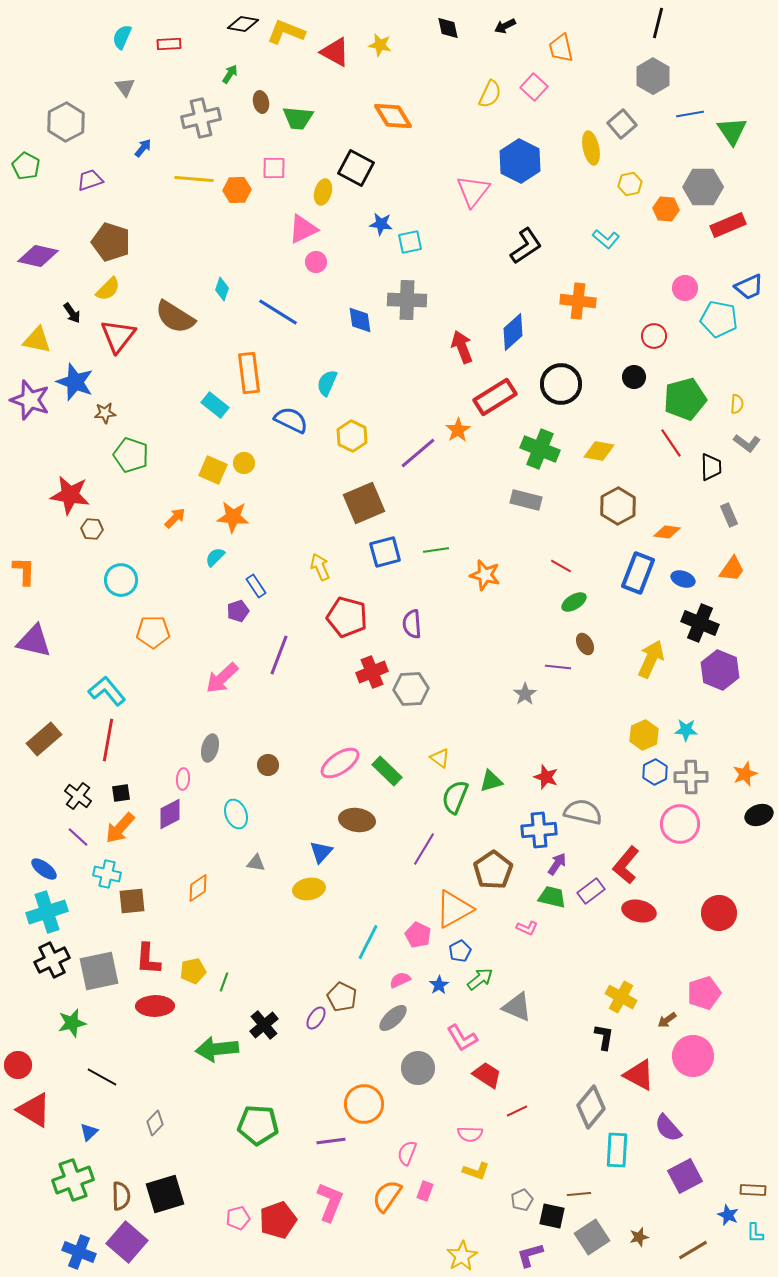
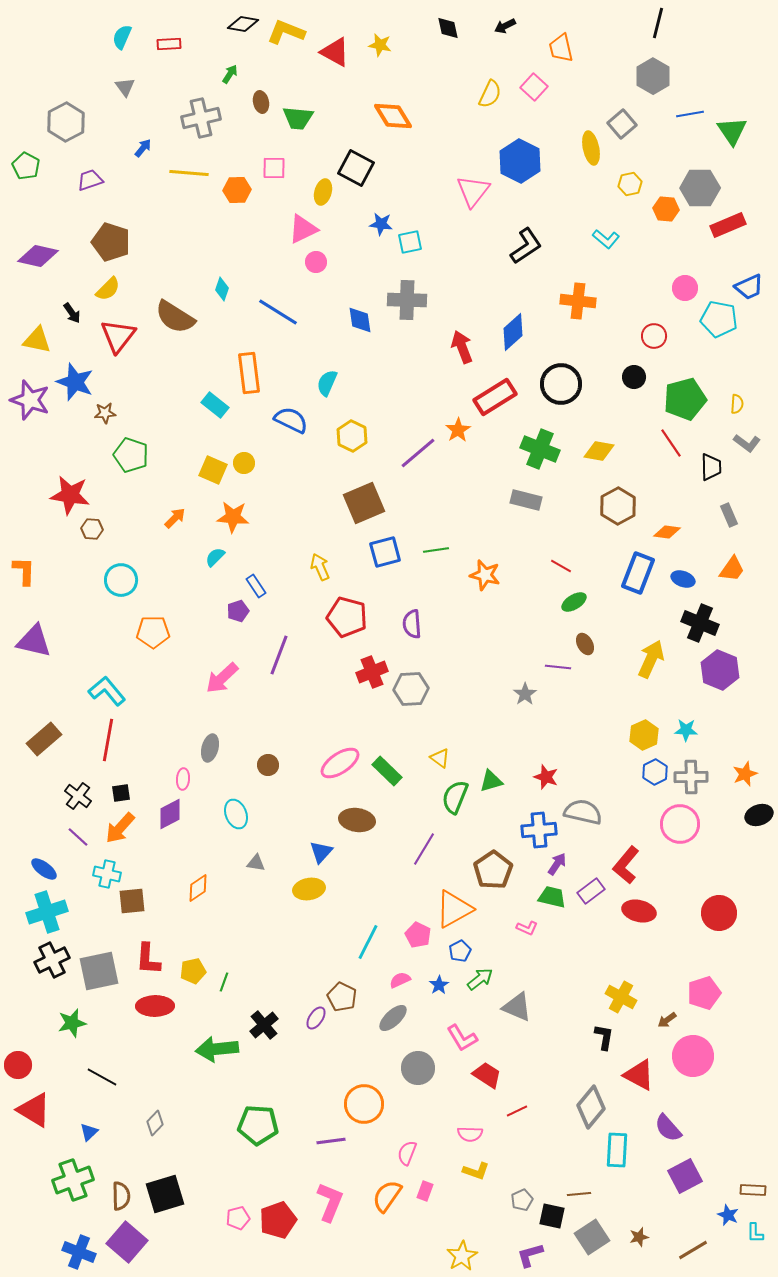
yellow line at (194, 179): moved 5 px left, 6 px up
gray hexagon at (703, 187): moved 3 px left, 1 px down
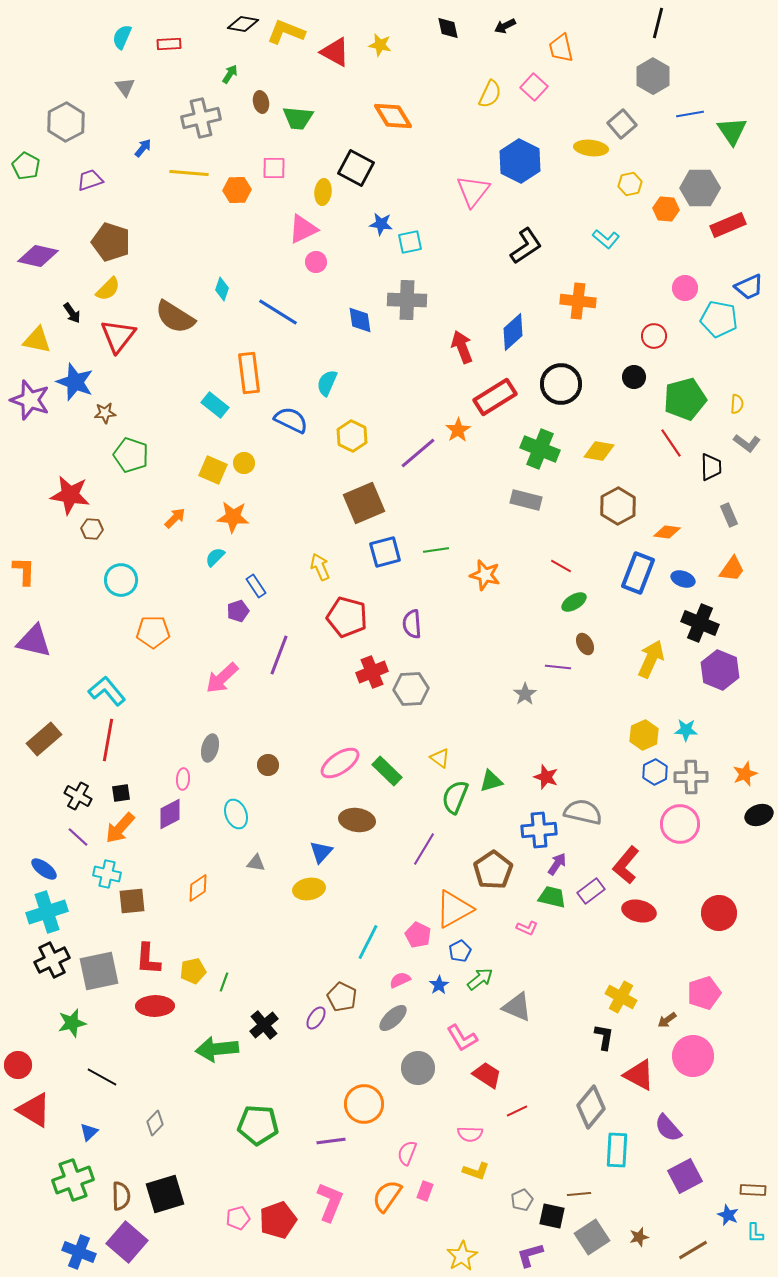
yellow ellipse at (591, 148): rotated 72 degrees counterclockwise
yellow ellipse at (323, 192): rotated 10 degrees counterclockwise
black cross at (78, 796): rotated 8 degrees counterclockwise
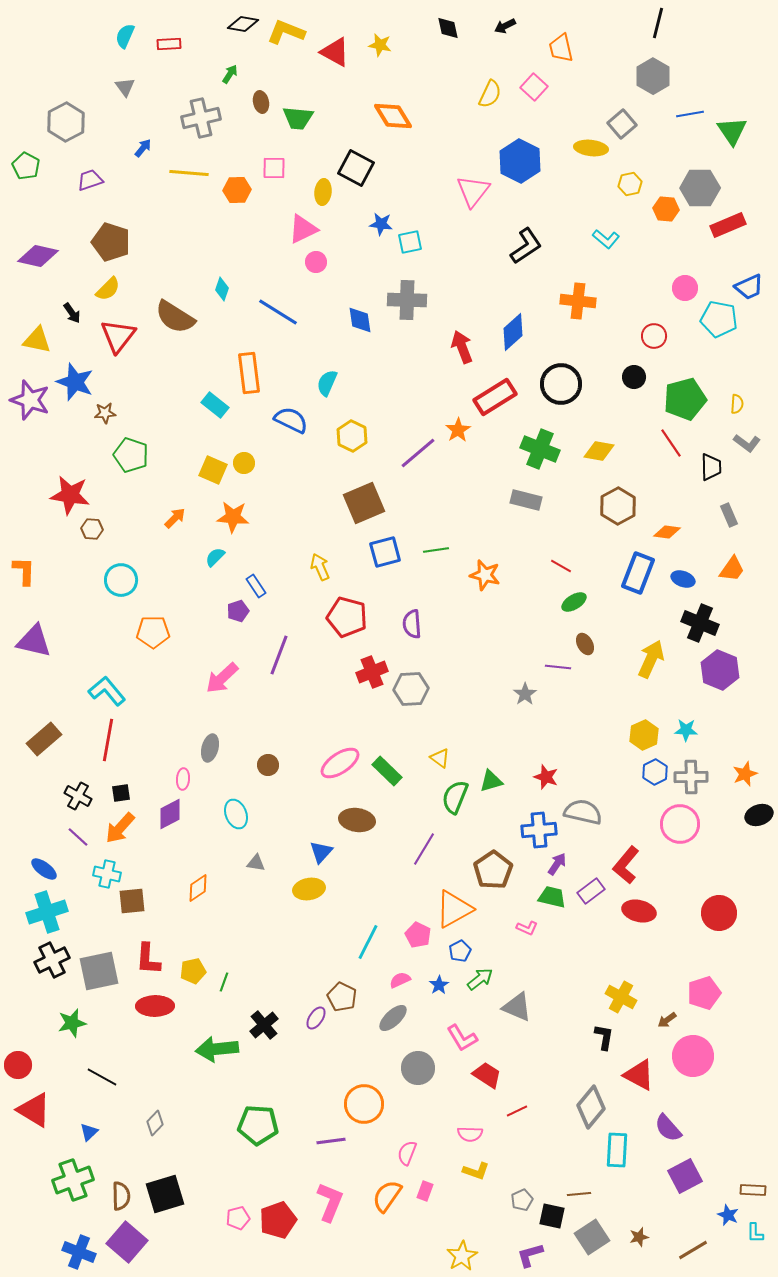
cyan semicircle at (122, 37): moved 3 px right, 1 px up
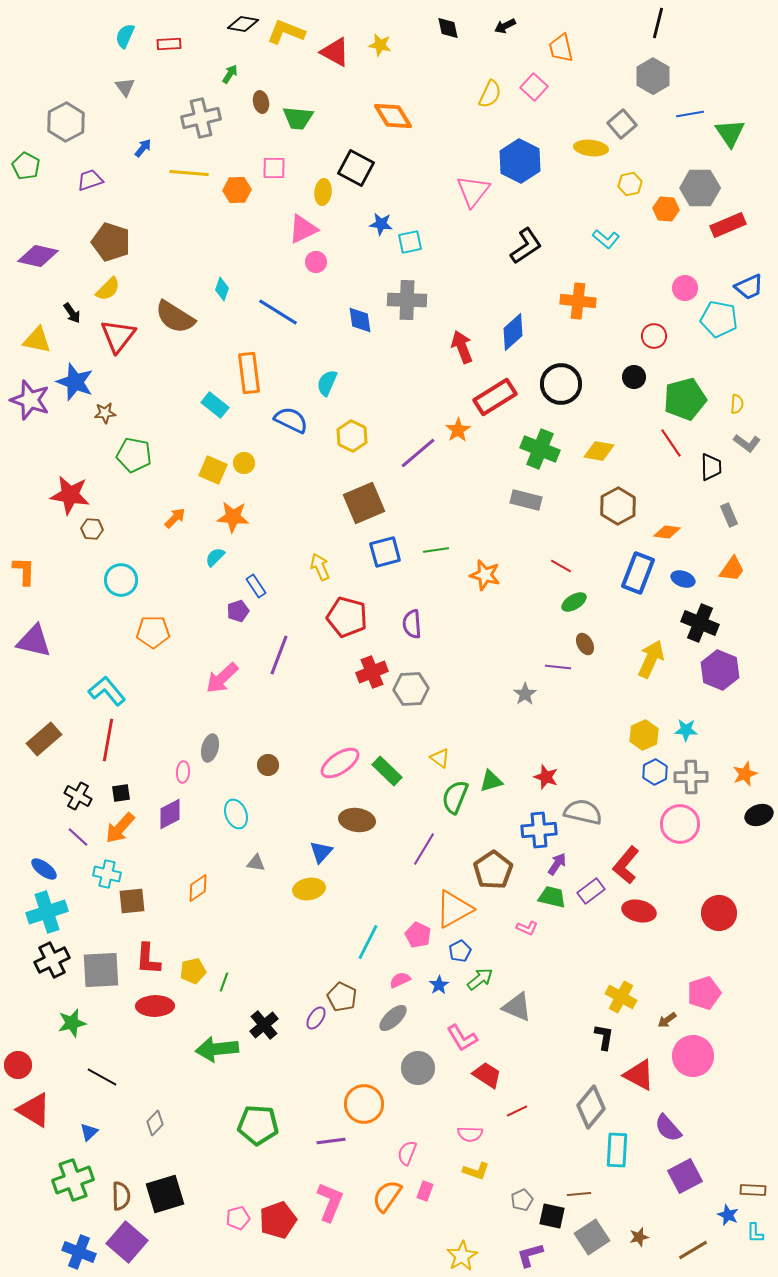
green triangle at (732, 131): moved 2 px left, 2 px down
green pentagon at (131, 455): moved 3 px right; rotated 8 degrees counterclockwise
pink ellipse at (183, 779): moved 7 px up
gray square at (99, 971): moved 2 px right, 1 px up; rotated 9 degrees clockwise
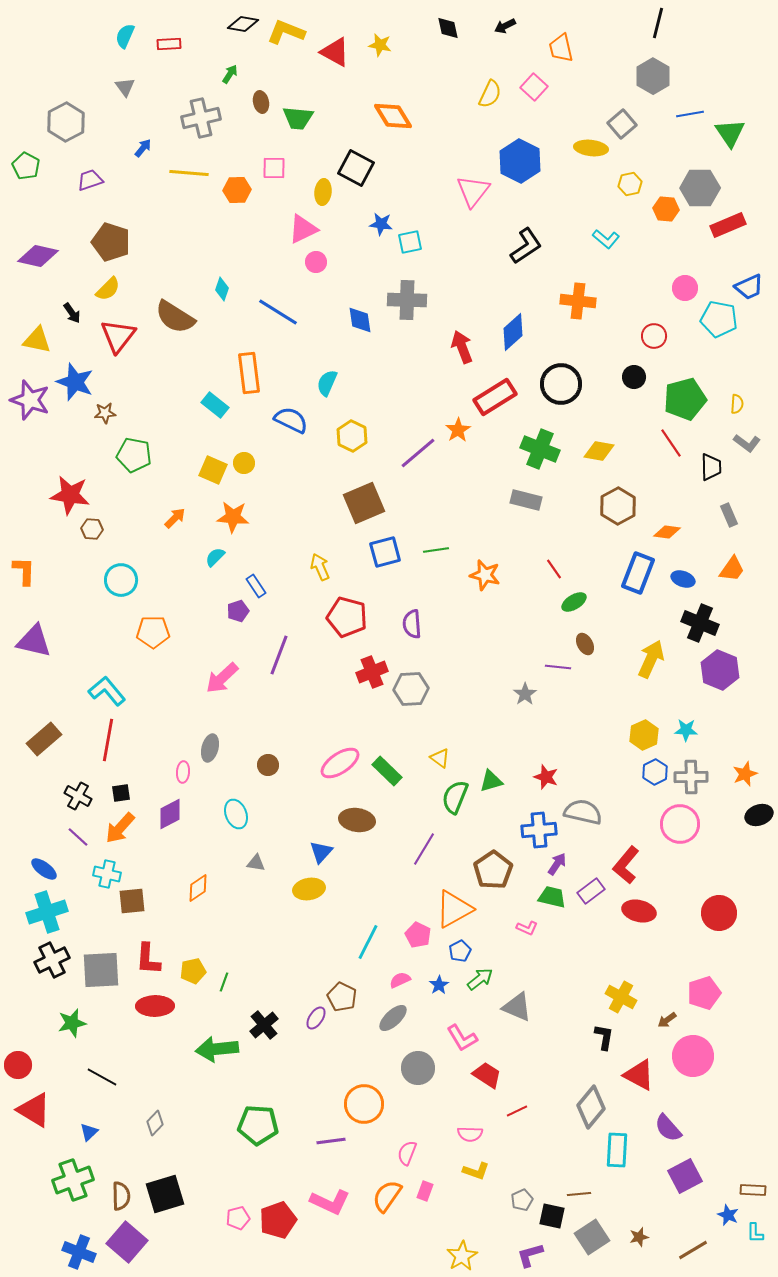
red line at (561, 566): moved 7 px left, 3 px down; rotated 25 degrees clockwise
pink L-shape at (330, 1202): rotated 93 degrees clockwise
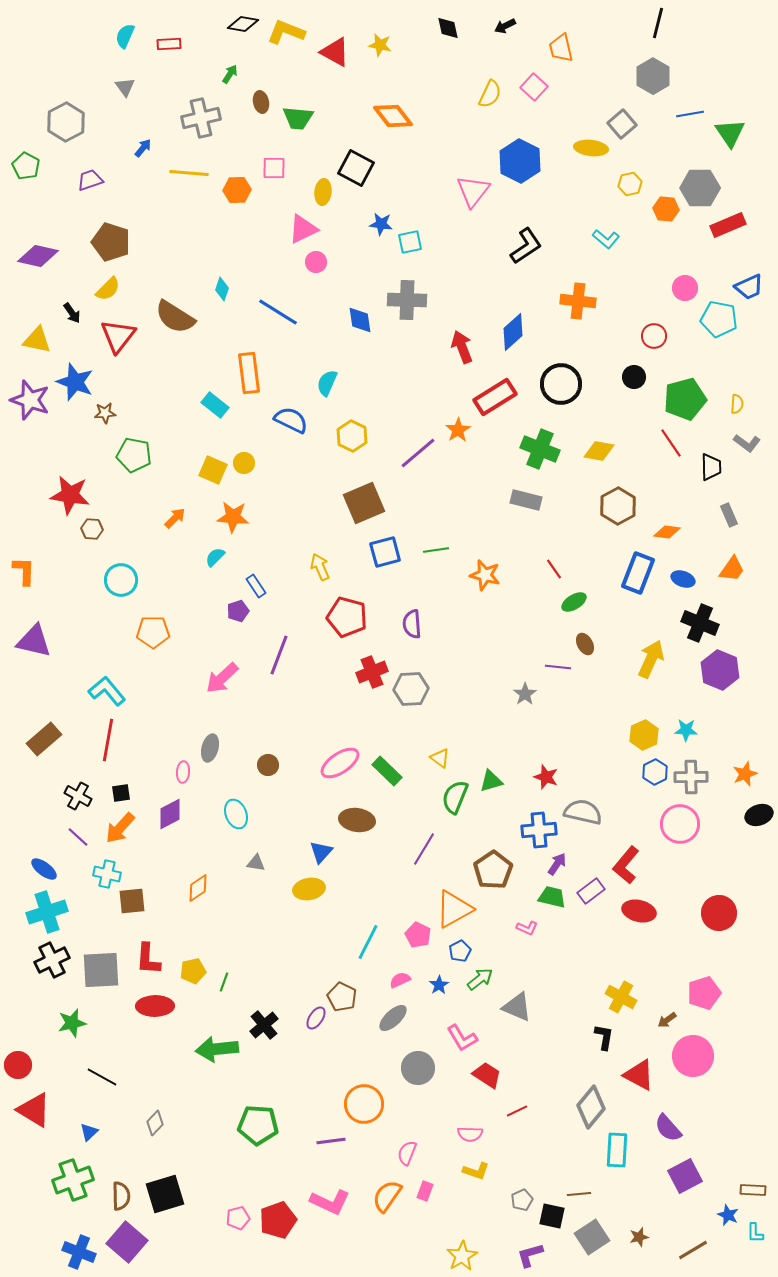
orange diamond at (393, 116): rotated 6 degrees counterclockwise
